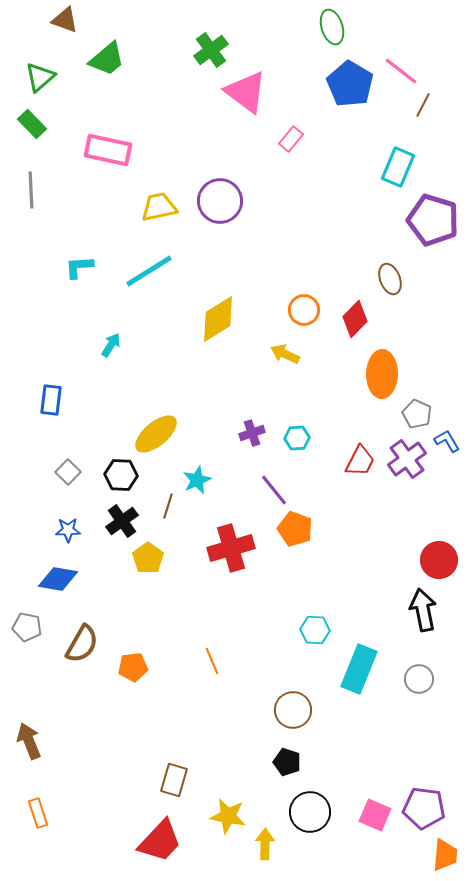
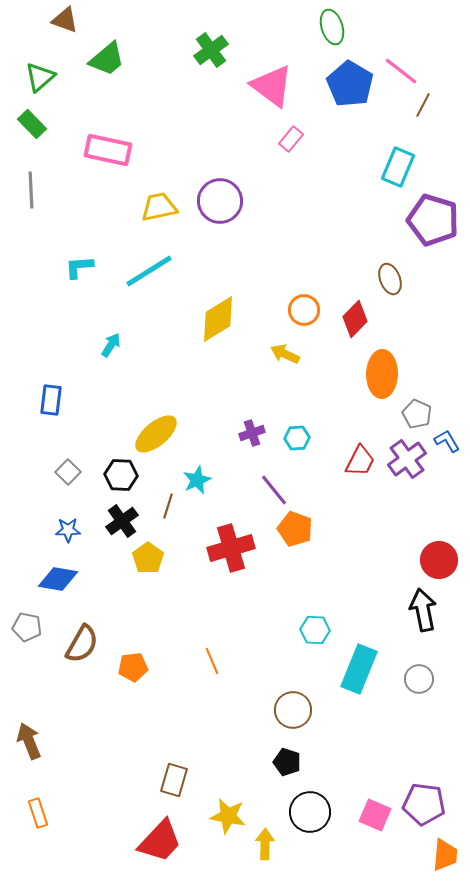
pink triangle at (246, 92): moved 26 px right, 6 px up
purple pentagon at (424, 808): moved 4 px up
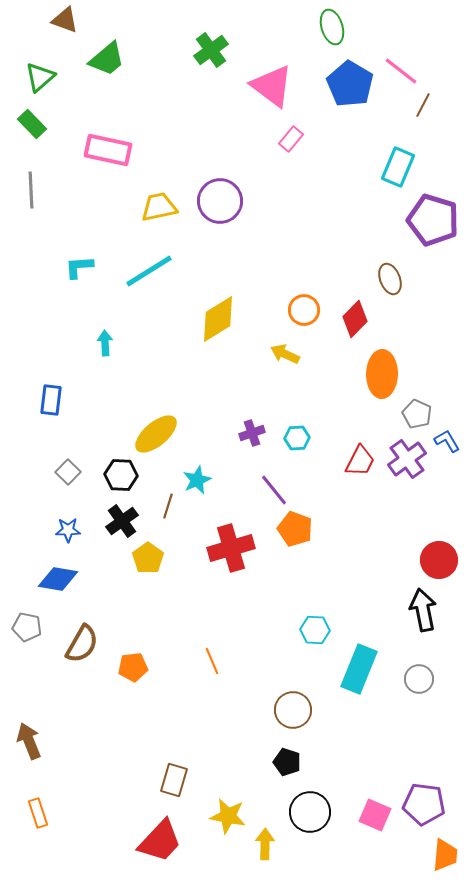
cyan arrow at (111, 345): moved 6 px left, 2 px up; rotated 35 degrees counterclockwise
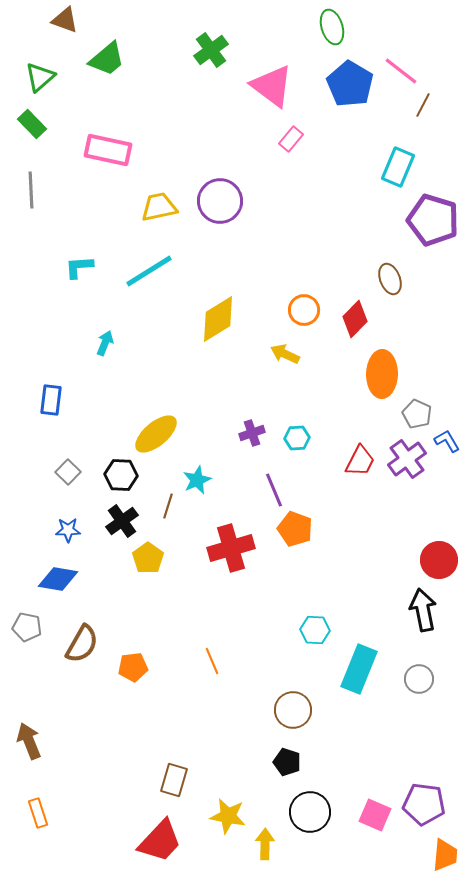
cyan arrow at (105, 343): rotated 25 degrees clockwise
purple line at (274, 490): rotated 16 degrees clockwise
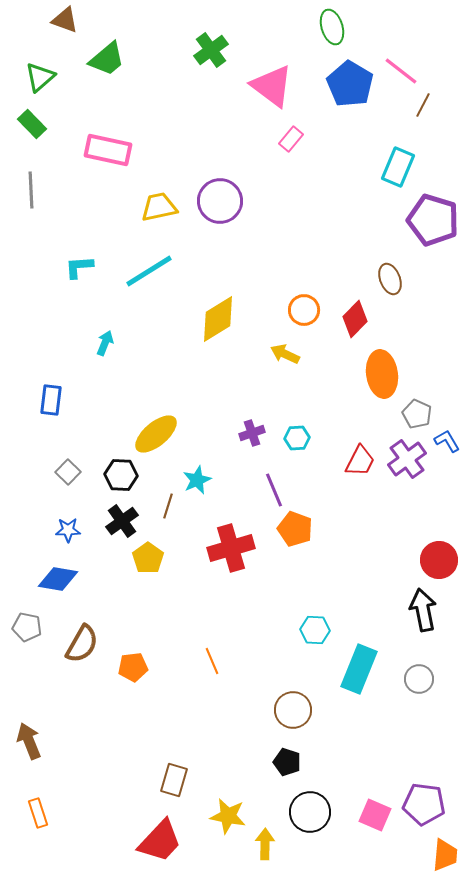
orange ellipse at (382, 374): rotated 9 degrees counterclockwise
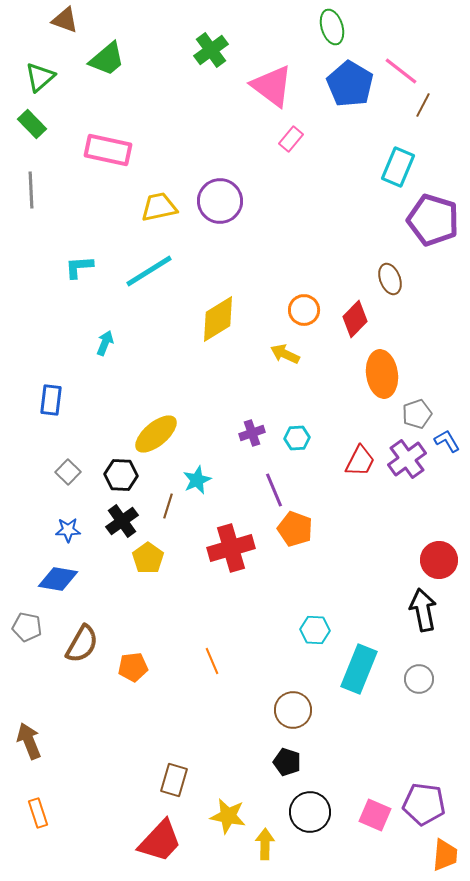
gray pentagon at (417, 414): rotated 28 degrees clockwise
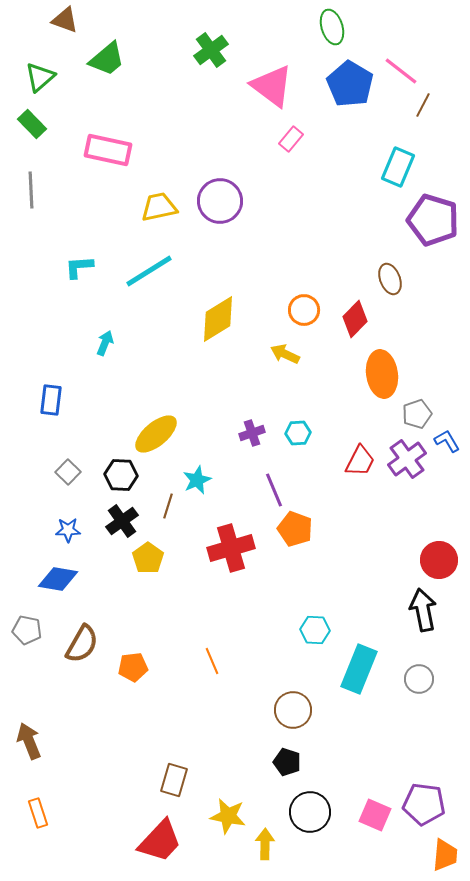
cyan hexagon at (297, 438): moved 1 px right, 5 px up
gray pentagon at (27, 627): moved 3 px down
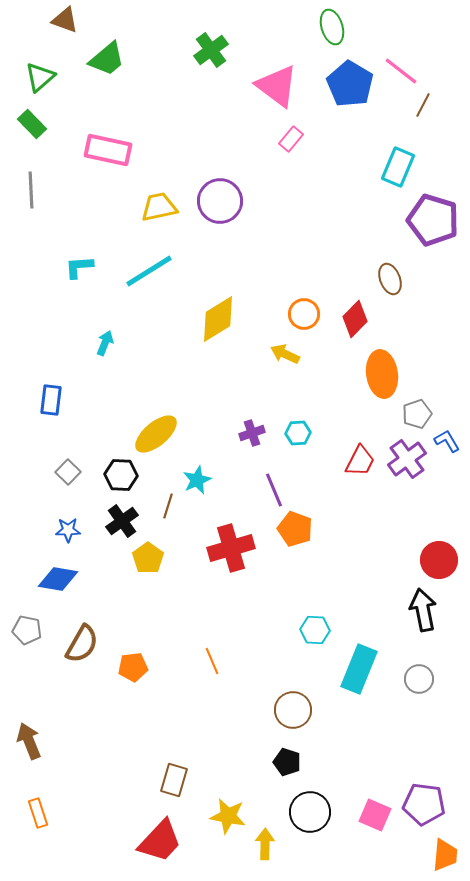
pink triangle at (272, 86): moved 5 px right
orange circle at (304, 310): moved 4 px down
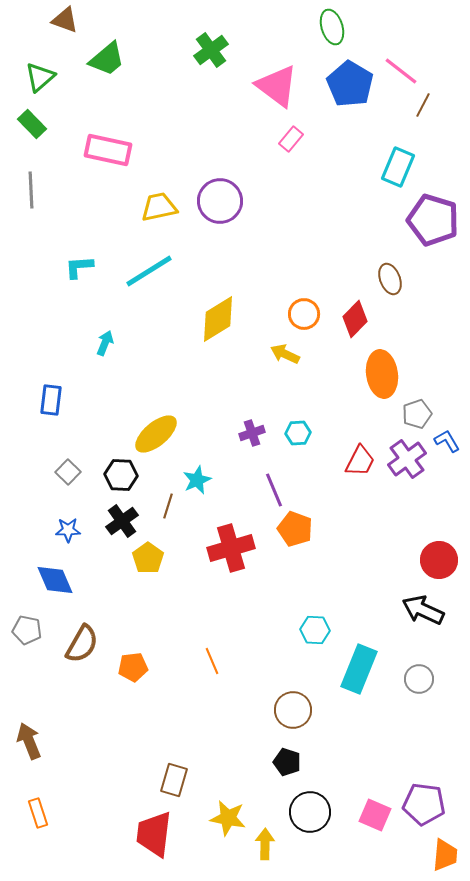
blue diamond at (58, 579): moved 3 px left, 1 px down; rotated 57 degrees clockwise
black arrow at (423, 610): rotated 54 degrees counterclockwise
yellow star at (228, 816): moved 2 px down
red trapezoid at (160, 841): moved 6 px left, 7 px up; rotated 144 degrees clockwise
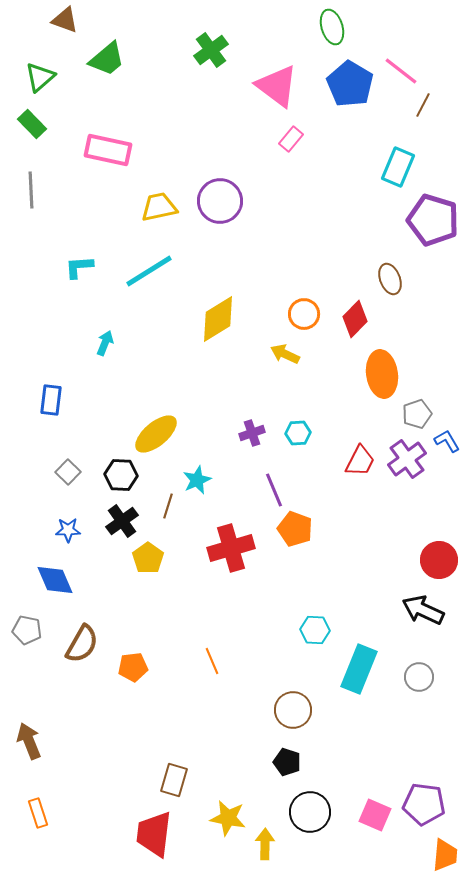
gray circle at (419, 679): moved 2 px up
